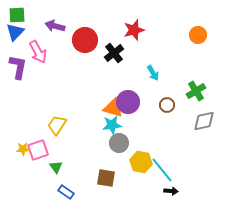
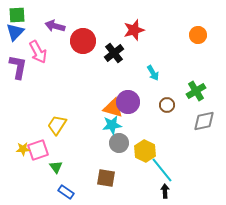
red circle: moved 2 px left, 1 px down
yellow hexagon: moved 4 px right, 11 px up; rotated 15 degrees clockwise
black arrow: moved 6 px left; rotated 96 degrees counterclockwise
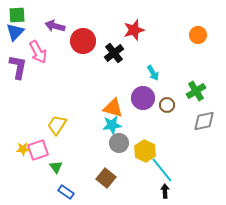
purple circle: moved 15 px right, 4 px up
brown square: rotated 30 degrees clockwise
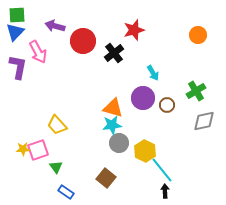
yellow trapezoid: rotated 75 degrees counterclockwise
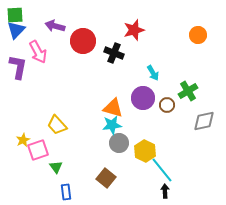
green square: moved 2 px left
blue triangle: moved 1 px right, 2 px up
black cross: rotated 30 degrees counterclockwise
green cross: moved 8 px left
yellow star: moved 9 px up; rotated 24 degrees counterclockwise
blue rectangle: rotated 49 degrees clockwise
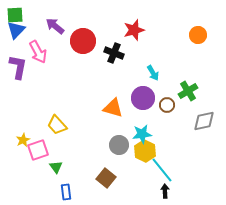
purple arrow: rotated 24 degrees clockwise
cyan star: moved 30 px right, 9 px down
gray circle: moved 2 px down
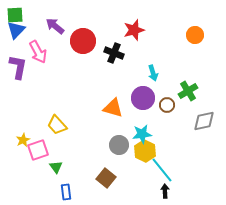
orange circle: moved 3 px left
cyan arrow: rotated 14 degrees clockwise
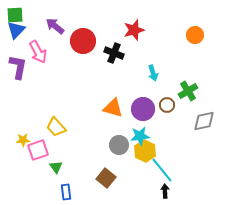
purple circle: moved 11 px down
yellow trapezoid: moved 1 px left, 2 px down
cyan star: moved 2 px left, 2 px down
yellow star: rotated 24 degrees clockwise
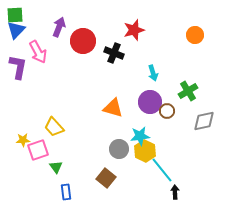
purple arrow: moved 4 px right, 1 px down; rotated 72 degrees clockwise
brown circle: moved 6 px down
purple circle: moved 7 px right, 7 px up
yellow trapezoid: moved 2 px left
gray circle: moved 4 px down
black arrow: moved 10 px right, 1 px down
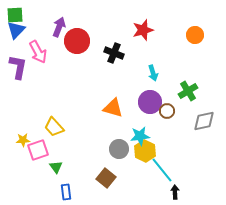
red star: moved 9 px right
red circle: moved 6 px left
